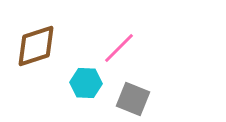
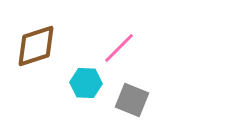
gray square: moved 1 px left, 1 px down
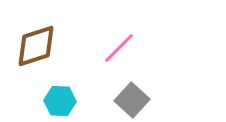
cyan hexagon: moved 26 px left, 18 px down
gray square: rotated 20 degrees clockwise
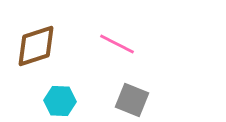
pink line: moved 2 px left, 4 px up; rotated 72 degrees clockwise
gray square: rotated 20 degrees counterclockwise
